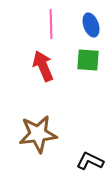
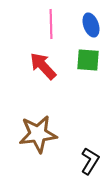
red arrow: rotated 20 degrees counterclockwise
black L-shape: rotated 96 degrees clockwise
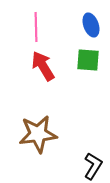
pink line: moved 15 px left, 3 px down
red arrow: rotated 12 degrees clockwise
black L-shape: moved 3 px right, 5 px down
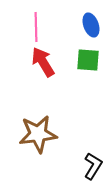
red arrow: moved 4 px up
